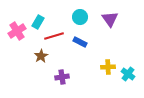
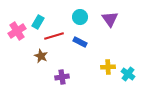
brown star: rotated 16 degrees counterclockwise
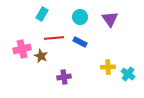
cyan rectangle: moved 4 px right, 8 px up
pink cross: moved 5 px right, 18 px down; rotated 18 degrees clockwise
red line: moved 2 px down; rotated 12 degrees clockwise
purple cross: moved 2 px right
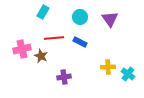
cyan rectangle: moved 1 px right, 2 px up
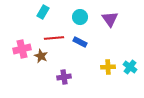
cyan cross: moved 2 px right, 7 px up
